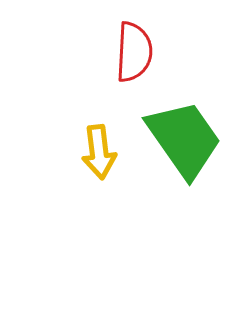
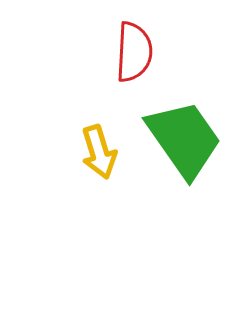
yellow arrow: rotated 10 degrees counterclockwise
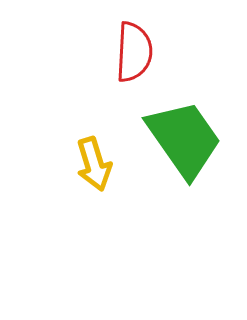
yellow arrow: moved 5 px left, 12 px down
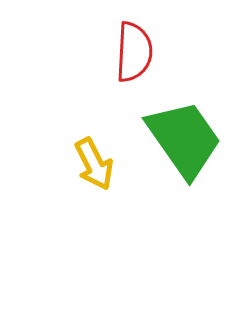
yellow arrow: rotated 10 degrees counterclockwise
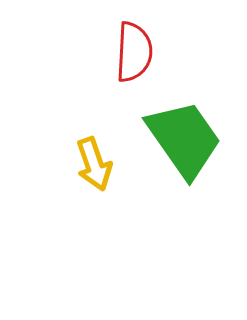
yellow arrow: rotated 8 degrees clockwise
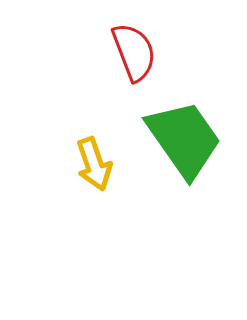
red semicircle: rotated 24 degrees counterclockwise
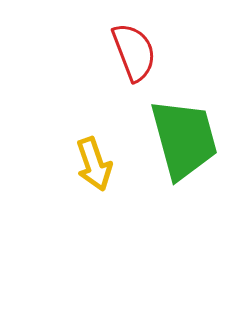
green trapezoid: rotated 20 degrees clockwise
